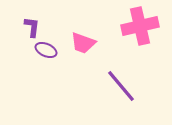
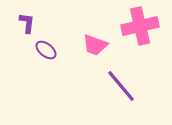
purple L-shape: moved 5 px left, 4 px up
pink trapezoid: moved 12 px right, 2 px down
purple ellipse: rotated 15 degrees clockwise
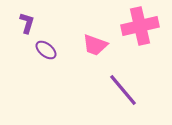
purple L-shape: rotated 10 degrees clockwise
purple line: moved 2 px right, 4 px down
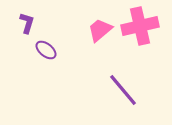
pink trapezoid: moved 5 px right, 15 px up; rotated 120 degrees clockwise
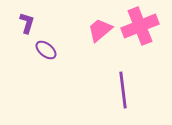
pink cross: rotated 9 degrees counterclockwise
purple line: rotated 33 degrees clockwise
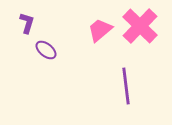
pink cross: rotated 24 degrees counterclockwise
purple line: moved 3 px right, 4 px up
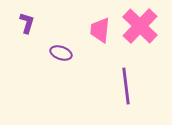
pink trapezoid: rotated 44 degrees counterclockwise
purple ellipse: moved 15 px right, 3 px down; rotated 20 degrees counterclockwise
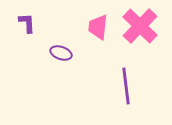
purple L-shape: rotated 20 degrees counterclockwise
pink trapezoid: moved 2 px left, 3 px up
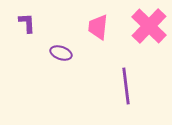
pink cross: moved 9 px right
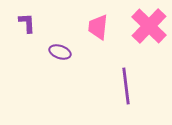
purple ellipse: moved 1 px left, 1 px up
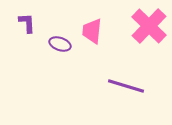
pink trapezoid: moved 6 px left, 4 px down
purple ellipse: moved 8 px up
purple line: rotated 66 degrees counterclockwise
